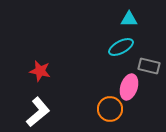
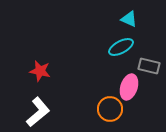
cyan triangle: rotated 24 degrees clockwise
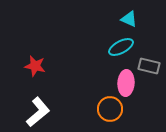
red star: moved 5 px left, 5 px up
pink ellipse: moved 3 px left, 4 px up; rotated 15 degrees counterclockwise
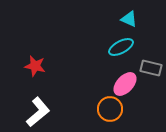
gray rectangle: moved 2 px right, 2 px down
pink ellipse: moved 1 px left, 1 px down; rotated 40 degrees clockwise
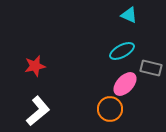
cyan triangle: moved 4 px up
cyan ellipse: moved 1 px right, 4 px down
red star: rotated 25 degrees counterclockwise
white L-shape: moved 1 px up
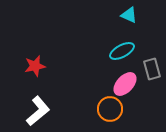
gray rectangle: moved 1 px right, 1 px down; rotated 60 degrees clockwise
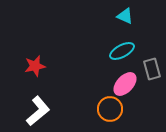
cyan triangle: moved 4 px left, 1 px down
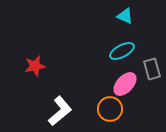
white L-shape: moved 22 px right
